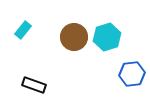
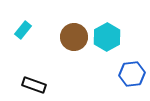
cyan hexagon: rotated 12 degrees counterclockwise
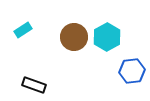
cyan rectangle: rotated 18 degrees clockwise
blue hexagon: moved 3 px up
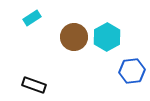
cyan rectangle: moved 9 px right, 12 px up
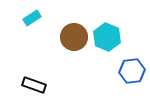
cyan hexagon: rotated 8 degrees counterclockwise
